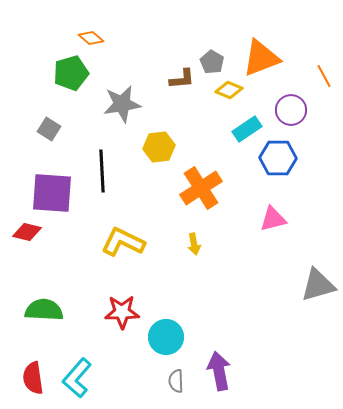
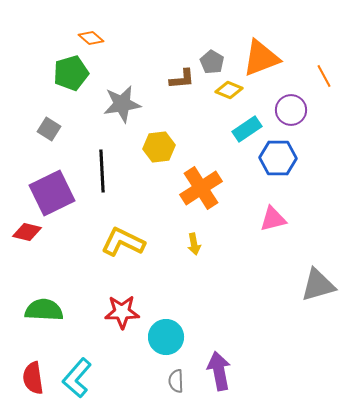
purple square: rotated 30 degrees counterclockwise
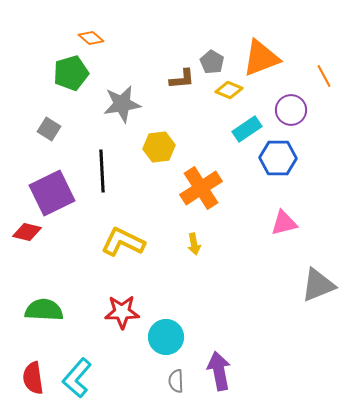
pink triangle: moved 11 px right, 4 px down
gray triangle: rotated 6 degrees counterclockwise
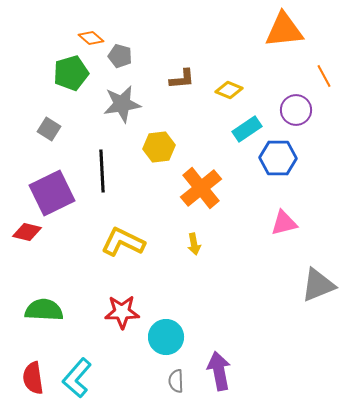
orange triangle: moved 23 px right, 28 px up; rotated 15 degrees clockwise
gray pentagon: moved 92 px left, 6 px up; rotated 15 degrees counterclockwise
purple circle: moved 5 px right
orange cross: rotated 6 degrees counterclockwise
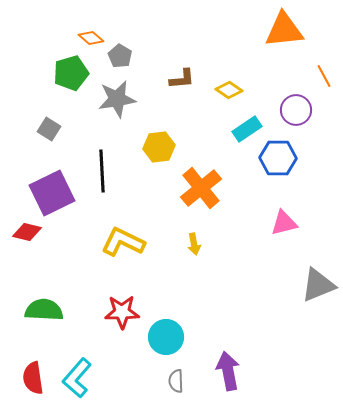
gray pentagon: rotated 15 degrees clockwise
yellow diamond: rotated 12 degrees clockwise
gray star: moved 5 px left, 5 px up
purple arrow: moved 9 px right
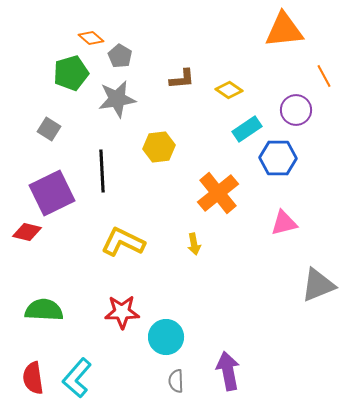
orange cross: moved 17 px right, 5 px down
